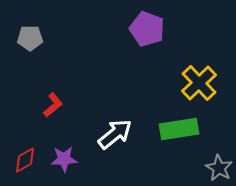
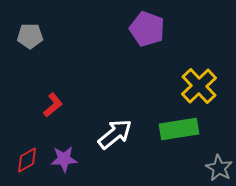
gray pentagon: moved 2 px up
yellow cross: moved 3 px down
red diamond: moved 2 px right
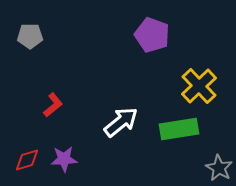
purple pentagon: moved 5 px right, 6 px down
white arrow: moved 6 px right, 12 px up
red diamond: rotated 12 degrees clockwise
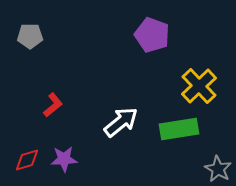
gray star: moved 1 px left, 1 px down
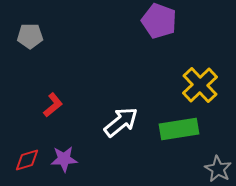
purple pentagon: moved 7 px right, 14 px up
yellow cross: moved 1 px right, 1 px up
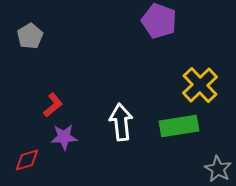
gray pentagon: rotated 30 degrees counterclockwise
white arrow: rotated 57 degrees counterclockwise
green rectangle: moved 3 px up
purple star: moved 22 px up
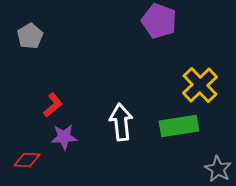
red diamond: rotated 20 degrees clockwise
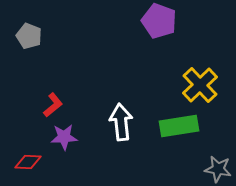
gray pentagon: moved 1 px left; rotated 20 degrees counterclockwise
red diamond: moved 1 px right, 2 px down
gray star: rotated 20 degrees counterclockwise
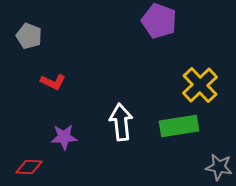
red L-shape: moved 23 px up; rotated 65 degrees clockwise
red diamond: moved 1 px right, 5 px down
gray star: moved 1 px right, 2 px up
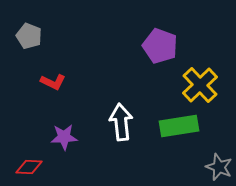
purple pentagon: moved 1 px right, 25 px down
gray star: rotated 12 degrees clockwise
